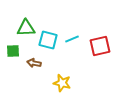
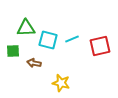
yellow star: moved 1 px left
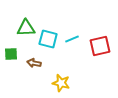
cyan square: moved 1 px up
green square: moved 2 px left, 3 px down
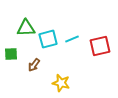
cyan square: rotated 30 degrees counterclockwise
brown arrow: moved 2 px down; rotated 64 degrees counterclockwise
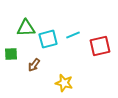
cyan line: moved 1 px right, 4 px up
yellow star: moved 3 px right
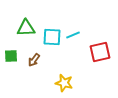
cyan square: moved 4 px right, 2 px up; rotated 18 degrees clockwise
red square: moved 6 px down
green square: moved 2 px down
brown arrow: moved 5 px up
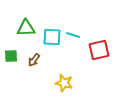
cyan line: rotated 40 degrees clockwise
red square: moved 1 px left, 2 px up
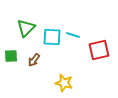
green triangle: rotated 42 degrees counterclockwise
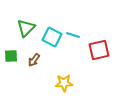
cyan square: rotated 24 degrees clockwise
yellow star: rotated 18 degrees counterclockwise
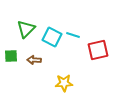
green triangle: moved 1 px down
red square: moved 1 px left
brown arrow: rotated 56 degrees clockwise
